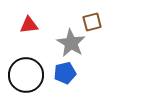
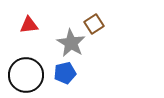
brown square: moved 2 px right, 2 px down; rotated 18 degrees counterclockwise
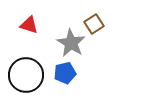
red triangle: rotated 24 degrees clockwise
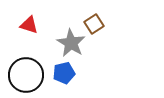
blue pentagon: moved 1 px left
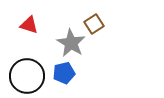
black circle: moved 1 px right, 1 px down
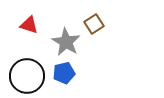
gray star: moved 5 px left, 1 px up
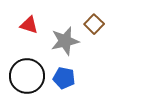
brown square: rotated 12 degrees counterclockwise
gray star: moved 1 px left, 1 px up; rotated 28 degrees clockwise
blue pentagon: moved 5 px down; rotated 25 degrees clockwise
